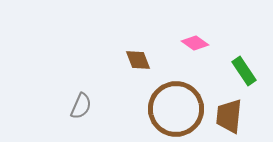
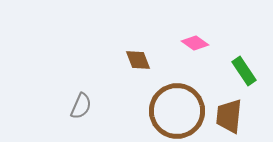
brown circle: moved 1 px right, 2 px down
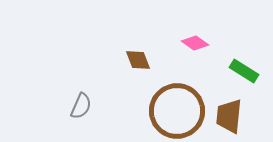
green rectangle: rotated 24 degrees counterclockwise
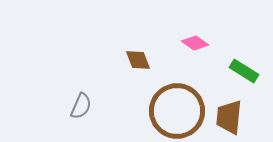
brown trapezoid: moved 1 px down
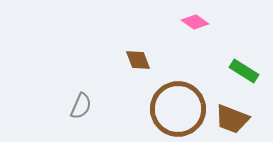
pink diamond: moved 21 px up
brown circle: moved 1 px right, 2 px up
brown trapezoid: moved 3 px right, 2 px down; rotated 75 degrees counterclockwise
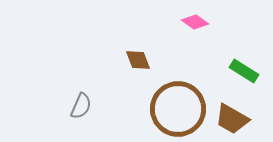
brown trapezoid: rotated 9 degrees clockwise
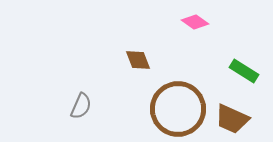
brown trapezoid: rotated 6 degrees counterclockwise
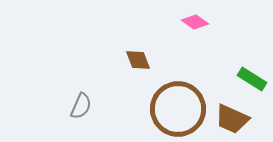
green rectangle: moved 8 px right, 8 px down
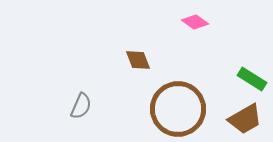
brown trapezoid: moved 13 px right; rotated 54 degrees counterclockwise
